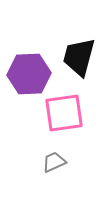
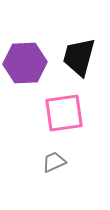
purple hexagon: moved 4 px left, 11 px up
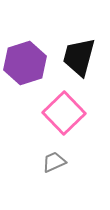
purple hexagon: rotated 15 degrees counterclockwise
pink square: rotated 36 degrees counterclockwise
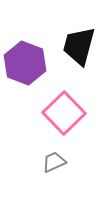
black trapezoid: moved 11 px up
purple hexagon: rotated 21 degrees counterclockwise
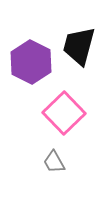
purple hexagon: moved 6 px right, 1 px up; rotated 6 degrees clockwise
gray trapezoid: rotated 95 degrees counterclockwise
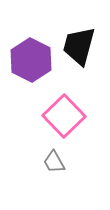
purple hexagon: moved 2 px up
pink square: moved 3 px down
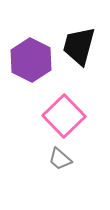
gray trapezoid: moved 6 px right, 3 px up; rotated 20 degrees counterclockwise
